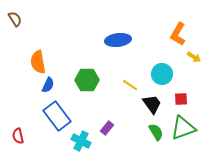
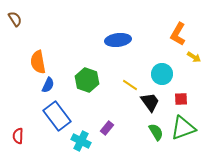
green hexagon: rotated 20 degrees clockwise
black trapezoid: moved 2 px left, 2 px up
red semicircle: rotated 14 degrees clockwise
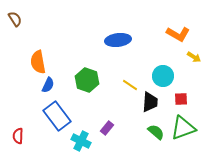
orange L-shape: rotated 90 degrees counterclockwise
cyan circle: moved 1 px right, 2 px down
black trapezoid: rotated 40 degrees clockwise
green semicircle: rotated 18 degrees counterclockwise
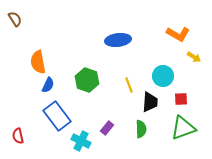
yellow line: moved 1 px left; rotated 35 degrees clockwise
green semicircle: moved 15 px left, 3 px up; rotated 48 degrees clockwise
red semicircle: rotated 14 degrees counterclockwise
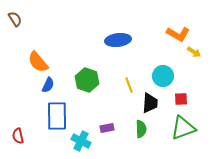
yellow arrow: moved 5 px up
orange semicircle: rotated 30 degrees counterclockwise
black trapezoid: moved 1 px down
blue rectangle: rotated 36 degrees clockwise
purple rectangle: rotated 40 degrees clockwise
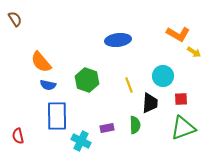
orange semicircle: moved 3 px right
blue semicircle: rotated 77 degrees clockwise
green semicircle: moved 6 px left, 4 px up
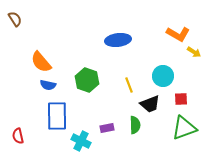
black trapezoid: moved 1 px down; rotated 65 degrees clockwise
green triangle: moved 1 px right
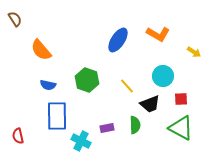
orange L-shape: moved 20 px left
blue ellipse: rotated 50 degrees counterclockwise
orange semicircle: moved 12 px up
yellow line: moved 2 px left, 1 px down; rotated 21 degrees counterclockwise
green triangle: moved 3 px left; rotated 48 degrees clockwise
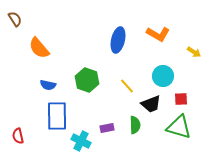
blue ellipse: rotated 20 degrees counterclockwise
orange semicircle: moved 2 px left, 2 px up
black trapezoid: moved 1 px right
green triangle: moved 2 px left, 1 px up; rotated 12 degrees counterclockwise
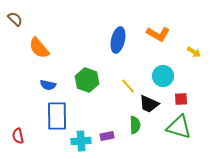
brown semicircle: rotated 14 degrees counterclockwise
yellow line: moved 1 px right
black trapezoid: moved 2 px left; rotated 45 degrees clockwise
purple rectangle: moved 8 px down
cyan cross: rotated 30 degrees counterclockwise
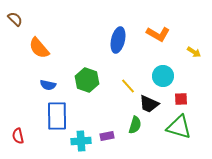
green semicircle: rotated 18 degrees clockwise
